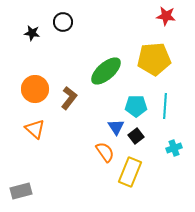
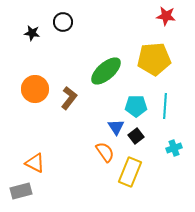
orange triangle: moved 34 px down; rotated 15 degrees counterclockwise
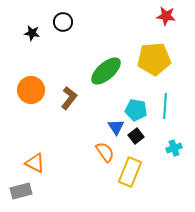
orange circle: moved 4 px left, 1 px down
cyan pentagon: moved 4 px down; rotated 10 degrees clockwise
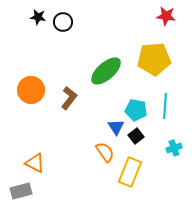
black star: moved 6 px right, 16 px up
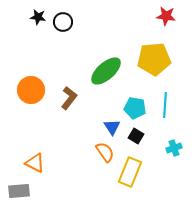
cyan line: moved 1 px up
cyan pentagon: moved 1 px left, 2 px up
blue triangle: moved 4 px left
black square: rotated 21 degrees counterclockwise
gray rectangle: moved 2 px left; rotated 10 degrees clockwise
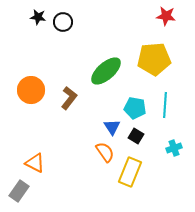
gray rectangle: rotated 50 degrees counterclockwise
